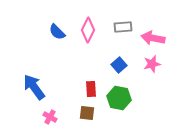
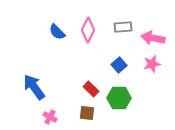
red rectangle: rotated 42 degrees counterclockwise
green hexagon: rotated 10 degrees counterclockwise
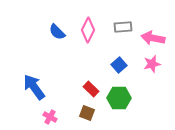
brown square: rotated 14 degrees clockwise
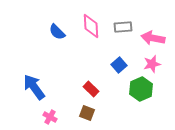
pink diamond: moved 3 px right, 4 px up; rotated 30 degrees counterclockwise
green hexagon: moved 22 px right, 9 px up; rotated 25 degrees counterclockwise
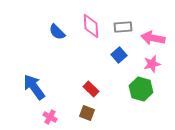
blue square: moved 10 px up
green hexagon: rotated 20 degrees counterclockwise
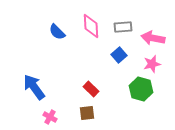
brown square: rotated 28 degrees counterclockwise
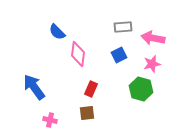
pink diamond: moved 13 px left, 28 px down; rotated 10 degrees clockwise
blue square: rotated 14 degrees clockwise
red rectangle: rotated 70 degrees clockwise
pink cross: moved 3 px down; rotated 16 degrees counterclockwise
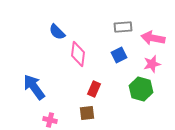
red rectangle: moved 3 px right
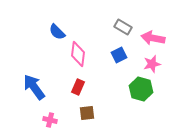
gray rectangle: rotated 36 degrees clockwise
red rectangle: moved 16 px left, 2 px up
